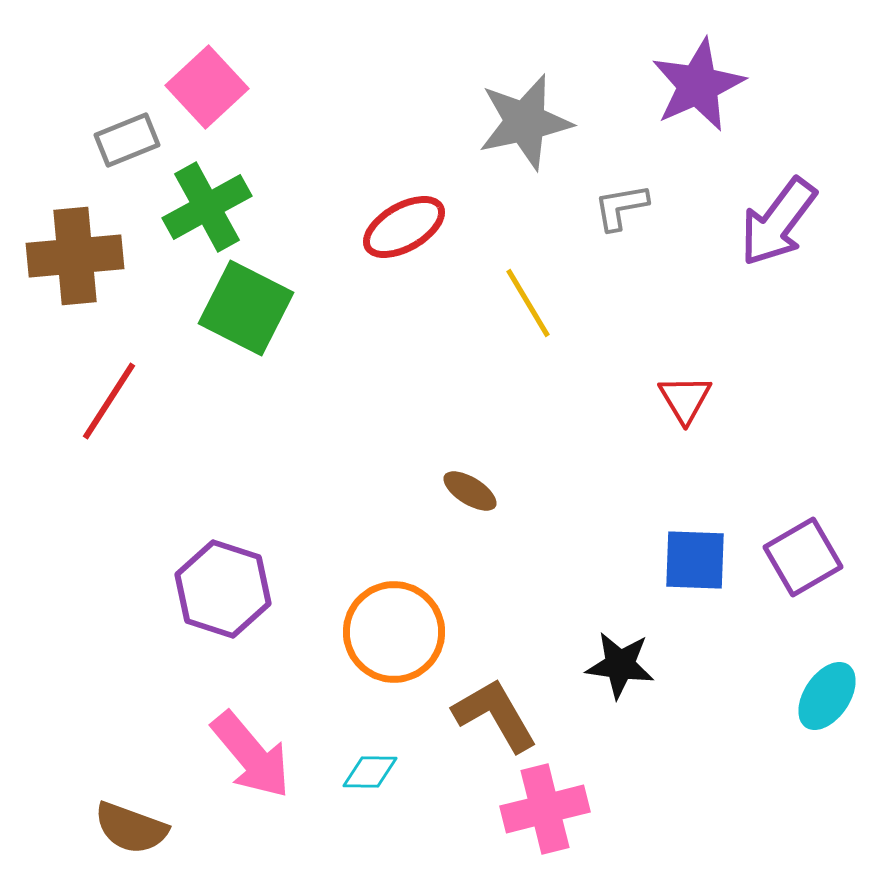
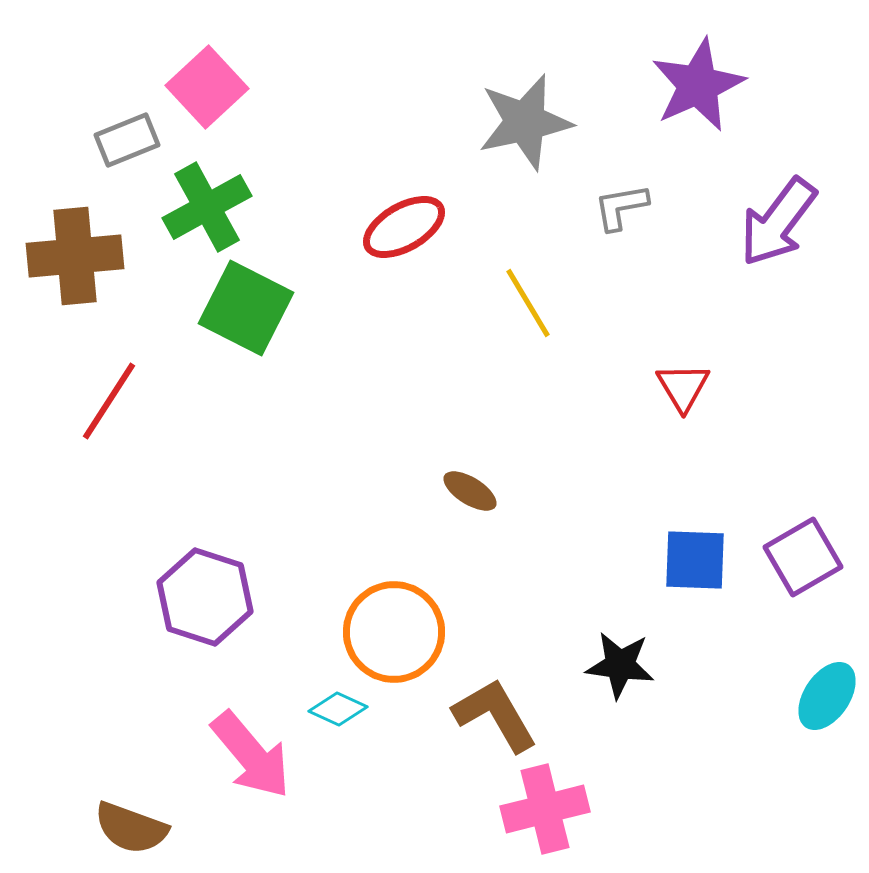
red triangle: moved 2 px left, 12 px up
purple hexagon: moved 18 px left, 8 px down
cyan diamond: moved 32 px left, 63 px up; rotated 24 degrees clockwise
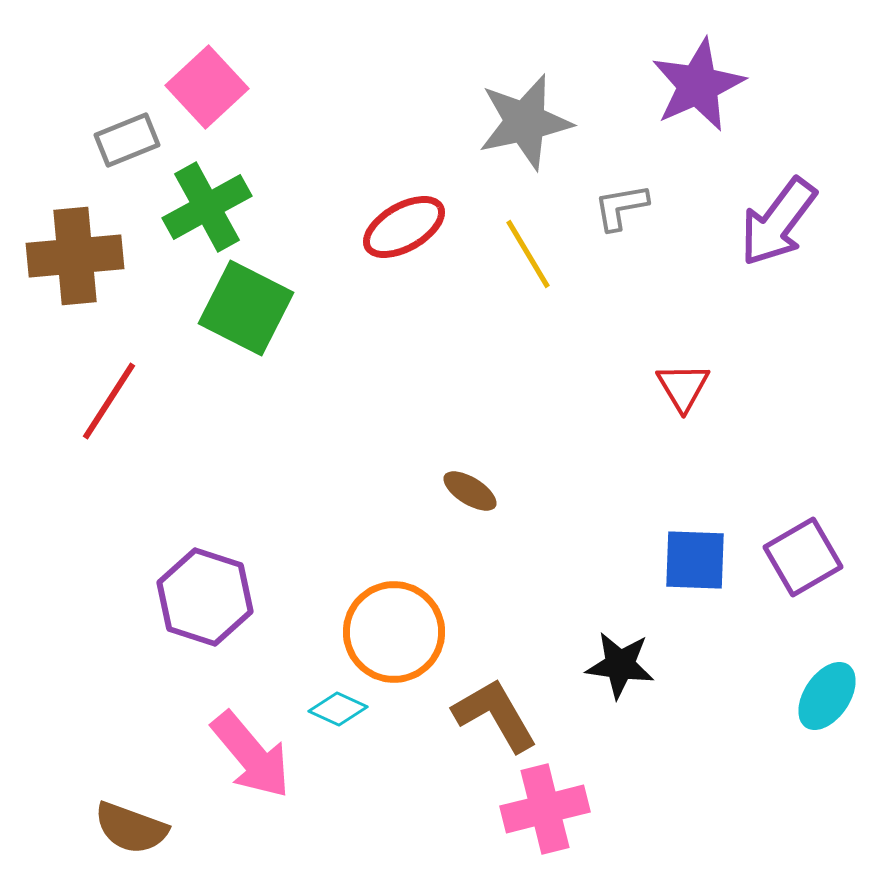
yellow line: moved 49 px up
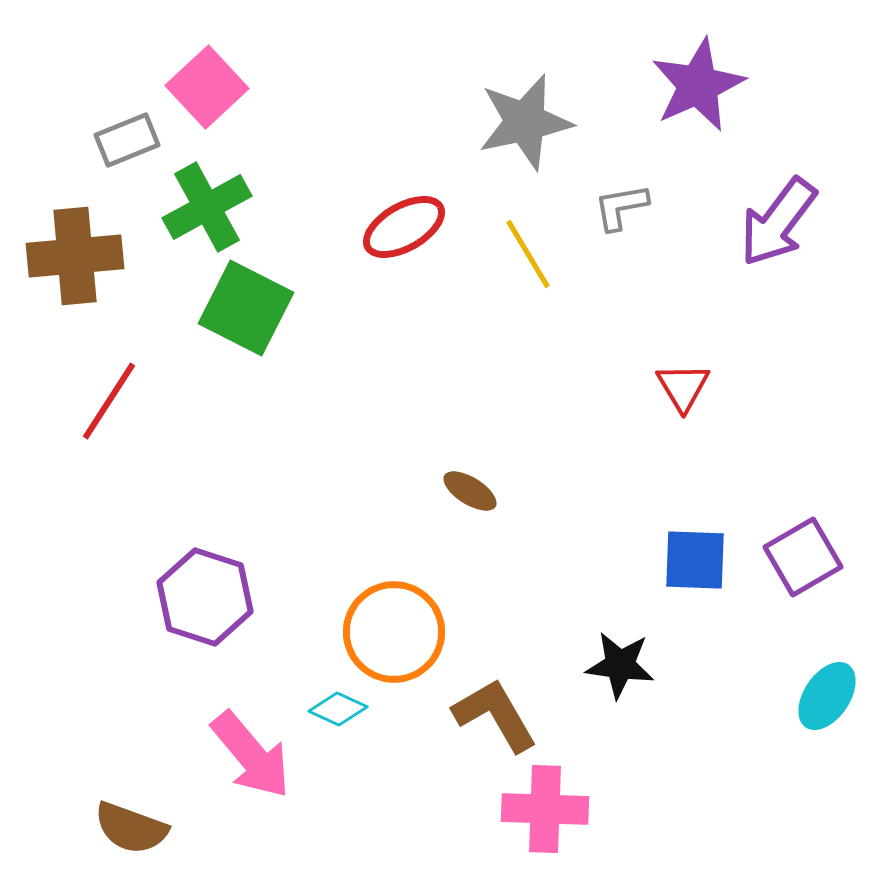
pink cross: rotated 16 degrees clockwise
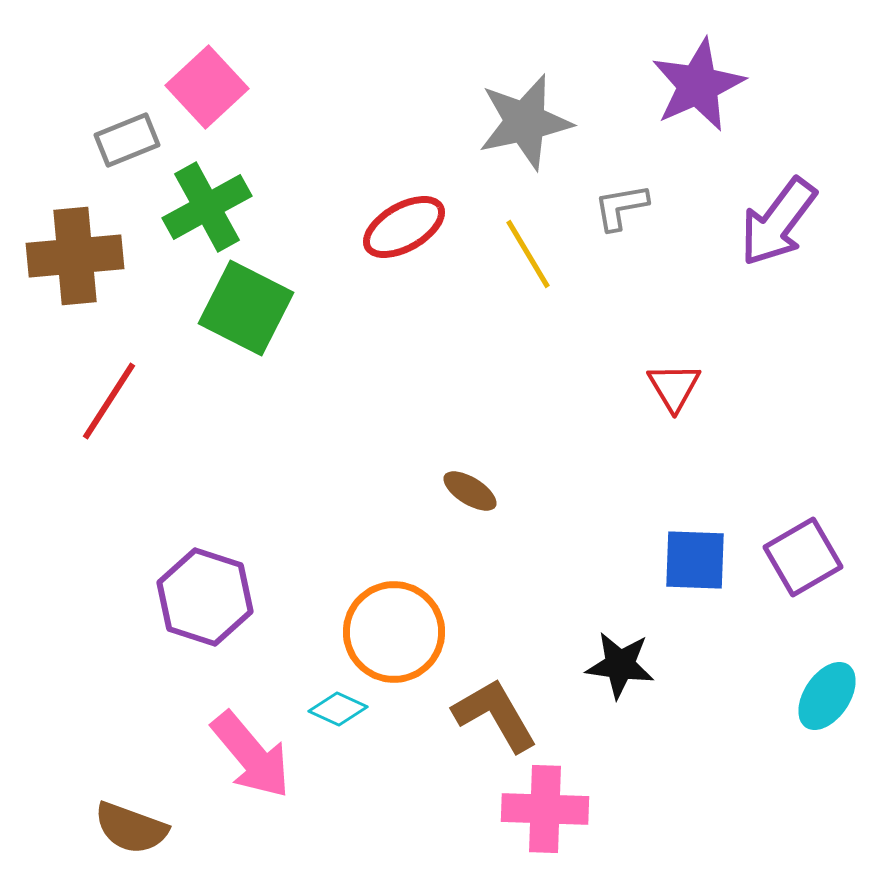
red triangle: moved 9 px left
